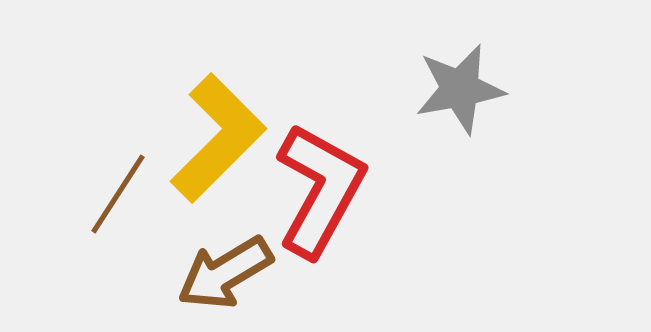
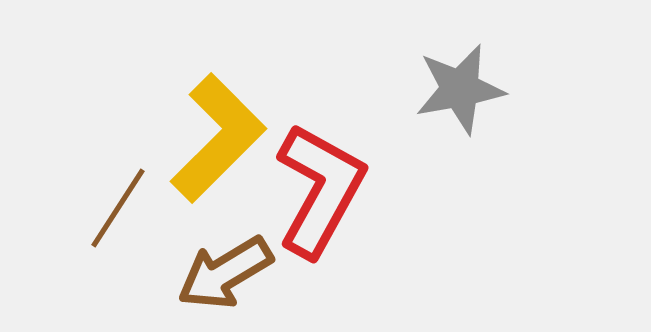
brown line: moved 14 px down
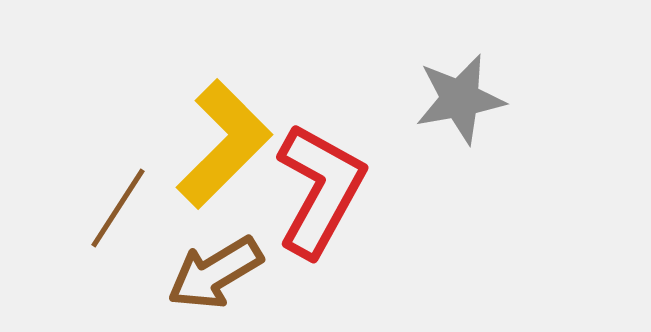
gray star: moved 10 px down
yellow L-shape: moved 6 px right, 6 px down
brown arrow: moved 10 px left
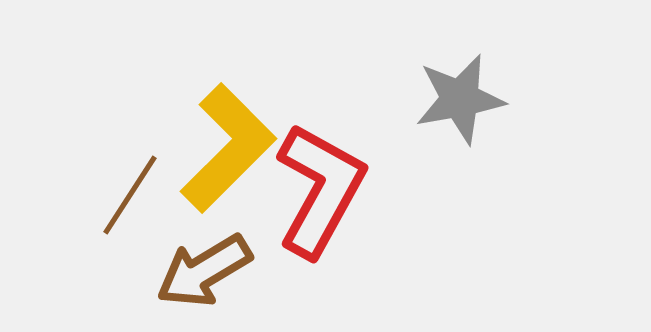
yellow L-shape: moved 4 px right, 4 px down
brown line: moved 12 px right, 13 px up
brown arrow: moved 11 px left, 2 px up
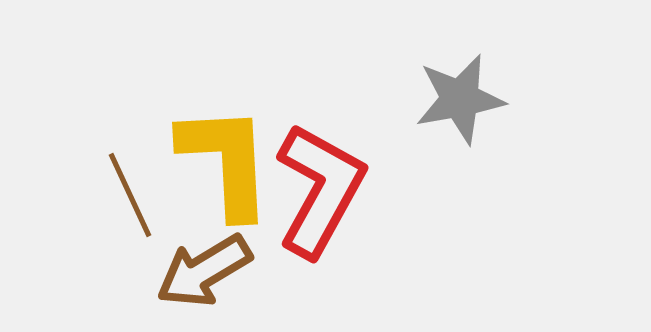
yellow L-shape: moved 2 px left, 13 px down; rotated 48 degrees counterclockwise
brown line: rotated 58 degrees counterclockwise
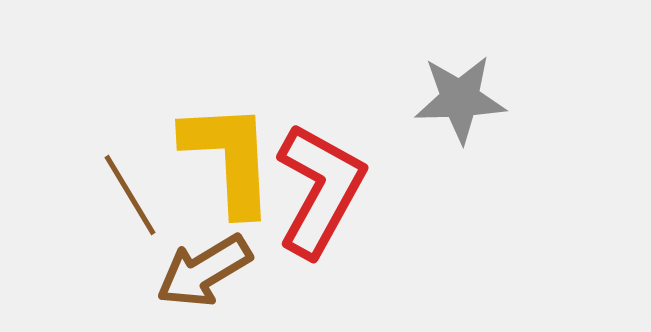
gray star: rotated 8 degrees clockwise
yellow L-shape: moved 3 px right, 3 px up
brown line: rotated 6 degrees counterclockwise
